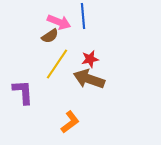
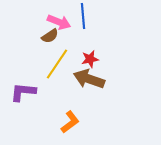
purple L-shape: rotated 80 degrees counterclockwise
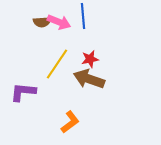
brown semicircle: moved 8 px left, 14 px up; rotated 30 degrees clockwise
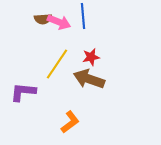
brown semicircle: moved 1 px right, 3 px up
red star: moved 1 px right, 2 px up
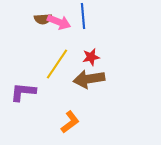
brown arrow: rotated 28 degrees counterclockwise
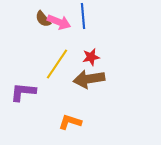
brown semicircle: rotated 54 degrees clockwise
orange L-shape: rotated 125 degrees counterclockwise
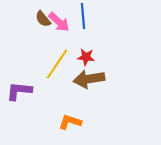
pink arrow: rotated 20 degrees clockwise
red star: moved 5 px left; rotated 18 degrees clockwise
purple L-shape: moved 4 px left, 1 px up
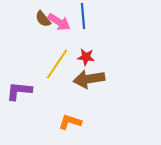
pink arrow: rotated 10 degrees counterclockwise
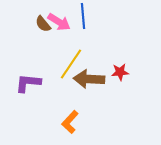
brown semicircle: moved 5 px down
red star: moved 34 px right, 15 px down; rotated 12 degrees counterclockwise
yellow line: moved 14 px right
brown arrow: rotated 12 degrees clockwise
purple L-shape: moved 9 px right, 8 px up
orange L-shape: rotated 65 degrees counterclockwise
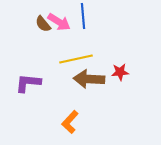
yellow line: moved 5 px right, 5 px up; rotated 44 degrees clockwise
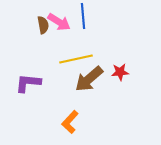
brown semicircle: moved 1 px down; rotated 150 degrees counterclockwise
brown arrow: rotated 44 degrees counterclockwise
